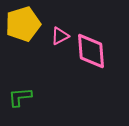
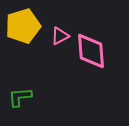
yellow pentagon: moved 2 px down
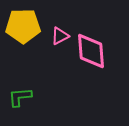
yellow pentagon: rotated 16 degrees clockwise
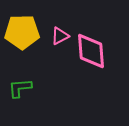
yellow pentagon: moved 1 px left, 6 px down
green L-shape: moved 9 px up
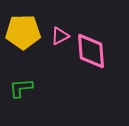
yellow pentagon: moved 1 px right
green L-shape: moved 1 px right
